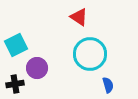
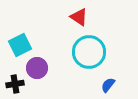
cyan square: moved 4 px right
cyan circle: moved 1 px left, 2 px up
blue semicircle: rotated 126 degrees counterclockwise
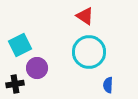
red triangle: moved 6 px right, 1 px up
blue semicircle: rotated 35 degrees counterclockwise
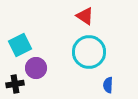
purple circle: moved 1 px left
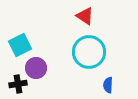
black cross: moved 3 px right
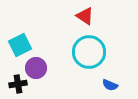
blue semicircle: moved 2 px right; rotated 70 degrees counterclockwise
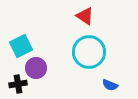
cyan square: moved 1 px right, 1 px down
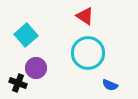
cyan square: moved 5 px right, 11 px up; rotated 15 degrees counterclockwise
cyan circle: moved 1 px left, 1 px down
black cross: moved 1 px up; rotated 30 degrees clockwise
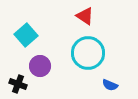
purple circle: moved 4 px right, 2 px up
black cross: moved 1 px down
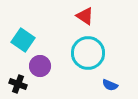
cyan square: moved 3 px left, 5 px down; rotated 15 degrees counterclockwise
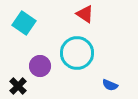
red triangle: moved 2 px up
cyan square: moved 1 px right, 17 px up
cyan circle: moved 11 px left
black cross: moved 2 px down; rotated 24 degrees clockwise
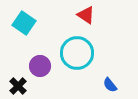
red triangle: moved 1 px right, 1 px down
blue semicircle: rotated 28 degrees clockwise
